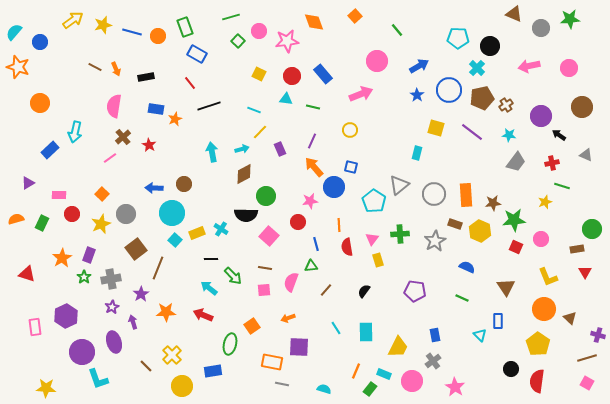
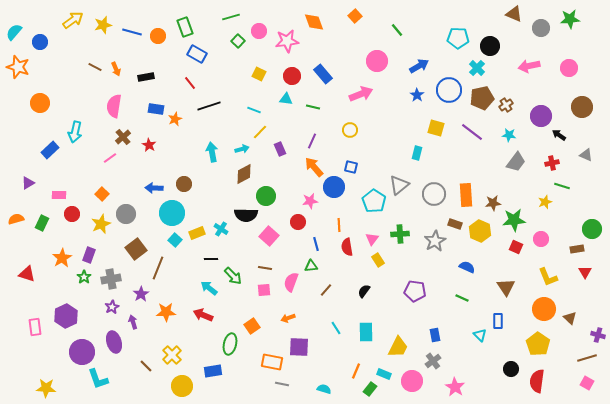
yellow rectangle at (378, 260): rotated 16 degrees counterclockwise
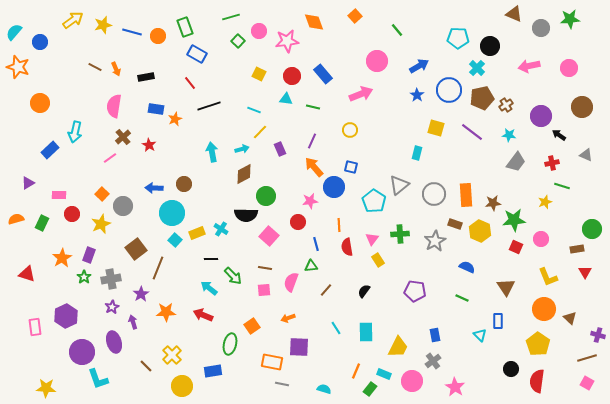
gray circle at (126, 214): moved 3 px left, 8 px up
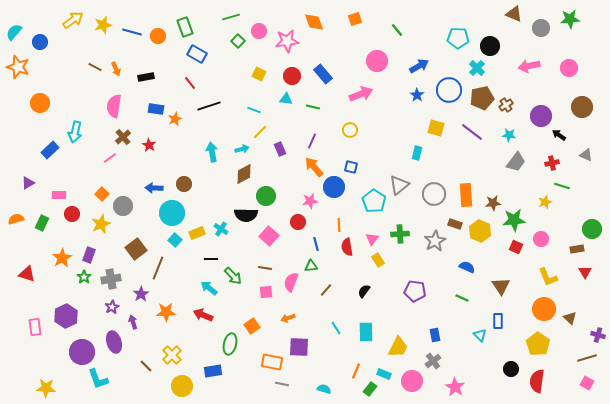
orange square at (355, 16): moved 3 px down; rotated 24 degrees clockwise
brown triangle at (506, 287): moved 5 px left, 1 px up
pink square at (264, 290): moved 2 px right, 2 px down
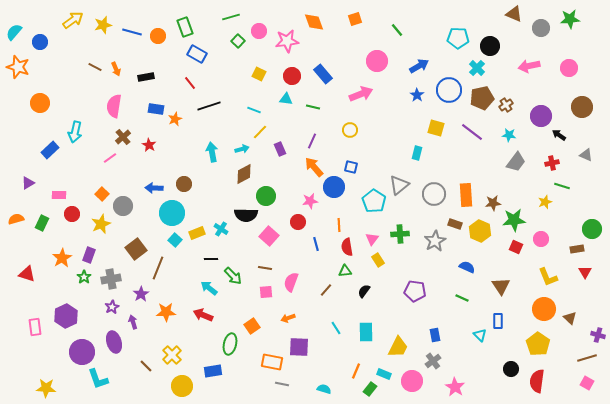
green triangle at (311, 266): moved 34 px right, 5 px down
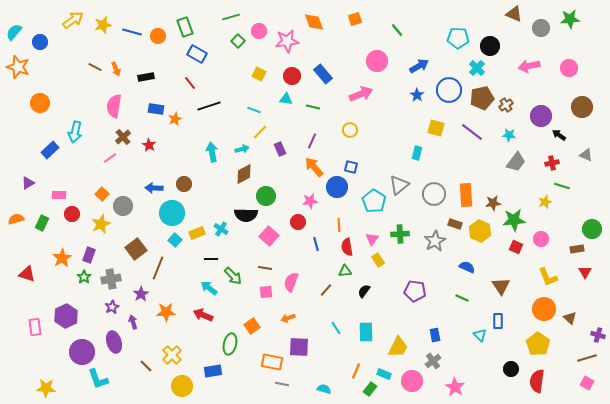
blue circle at (334, 187): moved 3 px right
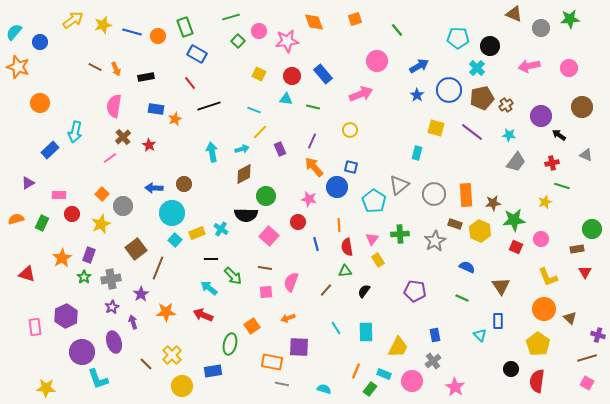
pink star at (310, 201): moved 1 px left, 2 px up; rotated 21 degrees clockwise
brown line at (146, 366): moved 2 px up
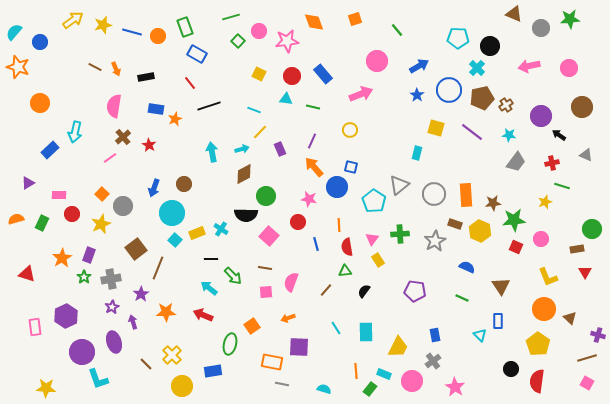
blue arrow at (154, 188): rotated 72 degrees counterclockwise
orange line at (356, 371): rotated 28 degrees counterclockwise
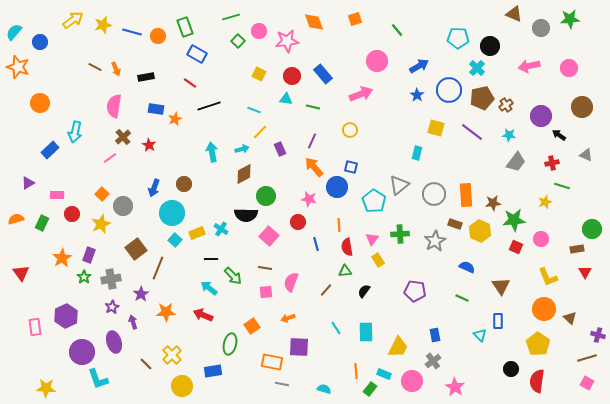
red line at (190, 83): rotated 16 degrees counterclockwise
pink rectangle at (59, 195): moved 2 px left
red triangle at (27, 274): moved 6 px left, 1 px up; rotated 36 degrees clockwise
